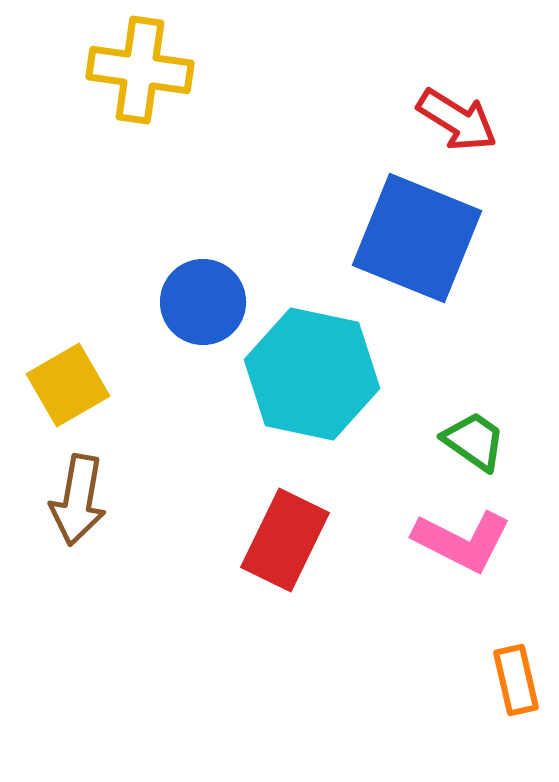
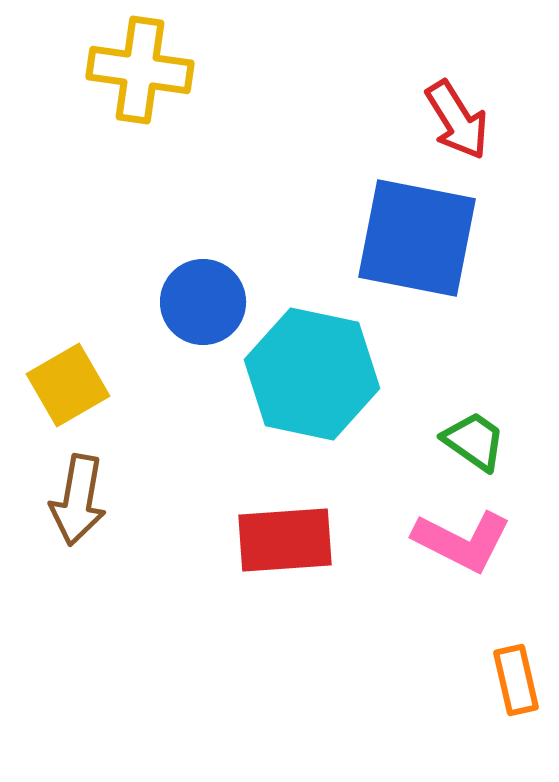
red arrow: rotated 26 degrees clockwise
blue square: rotated 11 degrees counterclockwise
red rectangle: rotated 60 degrees clockwise
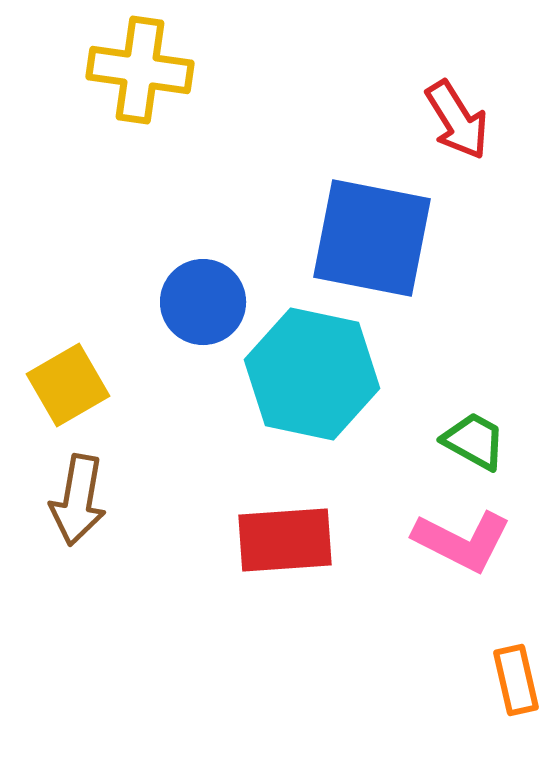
blue square: moved 45 px left
green trapezoid: rotated 6 degrees counterclockwise
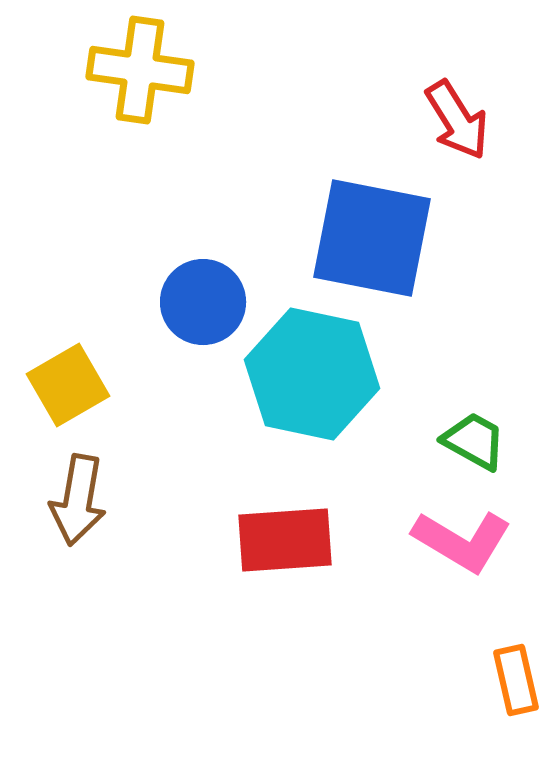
pink L-shape: rotated 4 degrees clockwise
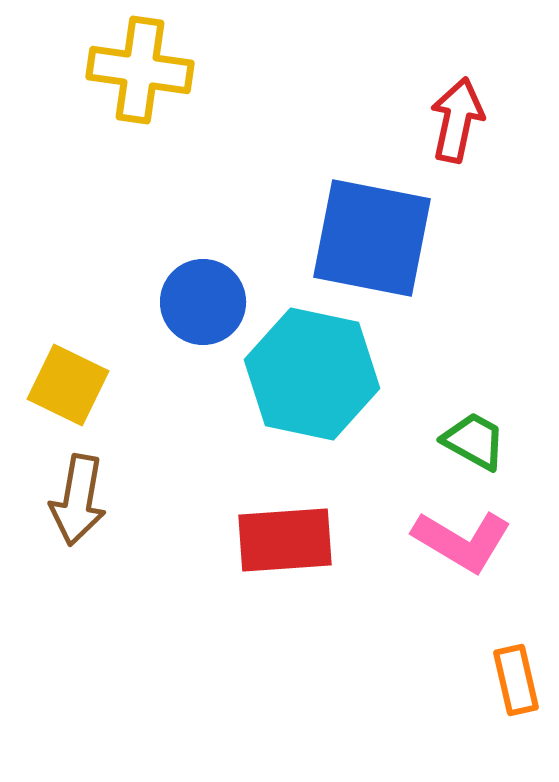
red arrow: rotated 136 degrees counterclockwise
yellow square: rotated 34 degrees counterclockwise
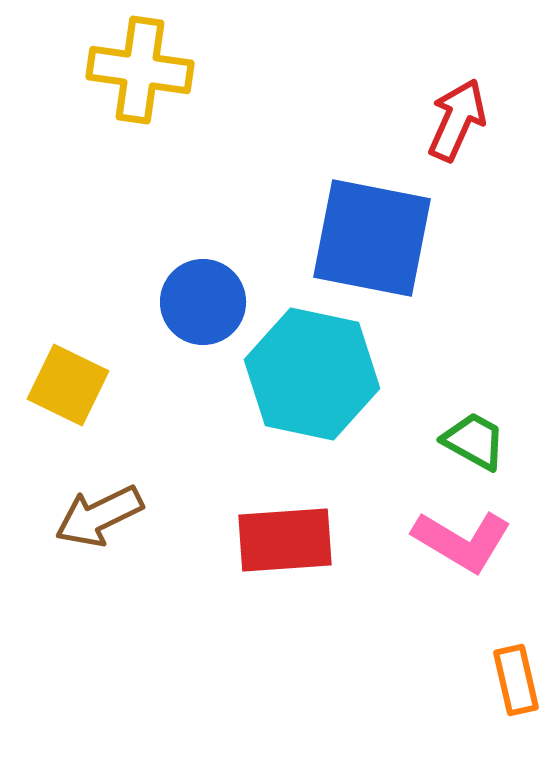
red arrow: rotated 12 degrees clockwise
brown arrow: moved 21 px right, 16 px down; rotated 54 degrees clockwise
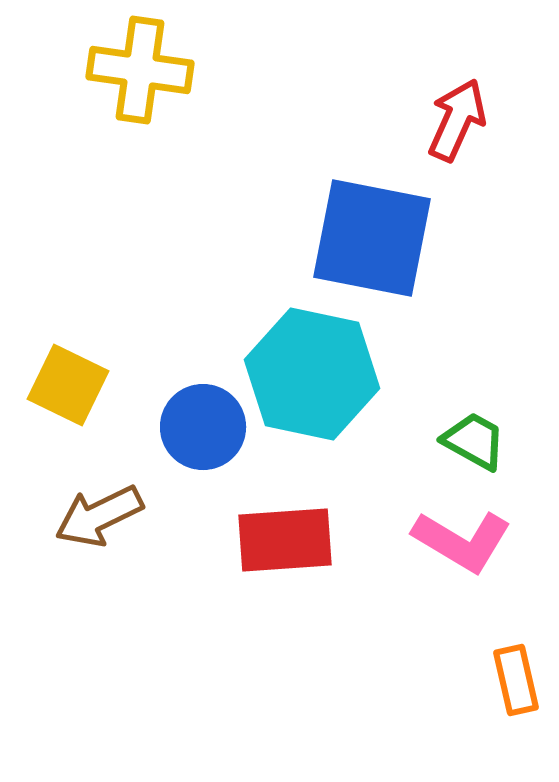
blue circle: moved 125 px down
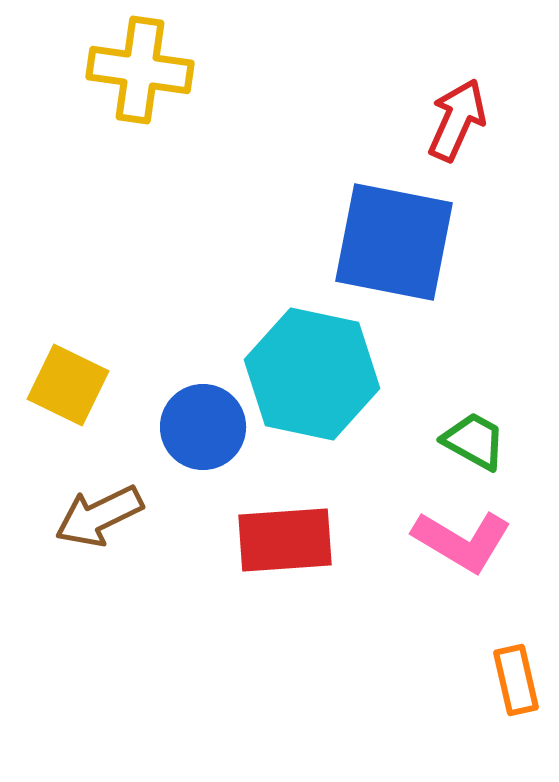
blue square: moved 22 px right, 4 px down
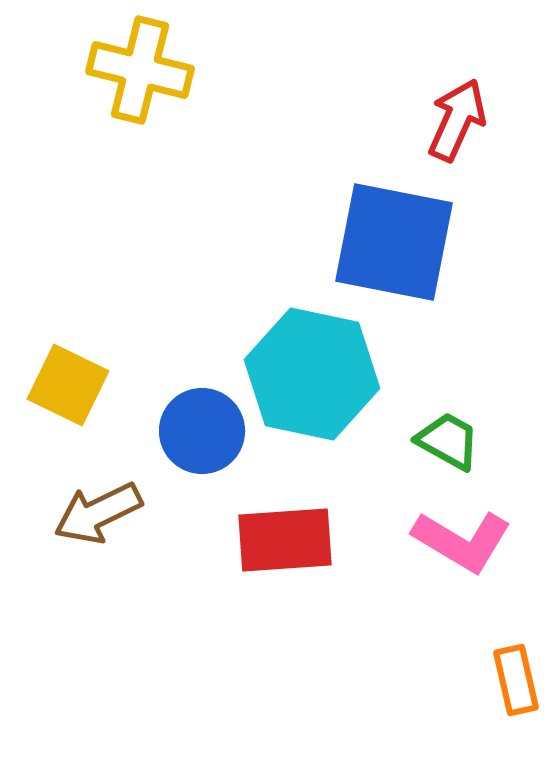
yellow cross: rotated 6 degrees clockwise
blue circle: moved 1 px left, 4 px down
green trapezoid: moved 26 px left
brown arrow: moved 1 px left, 3 px up
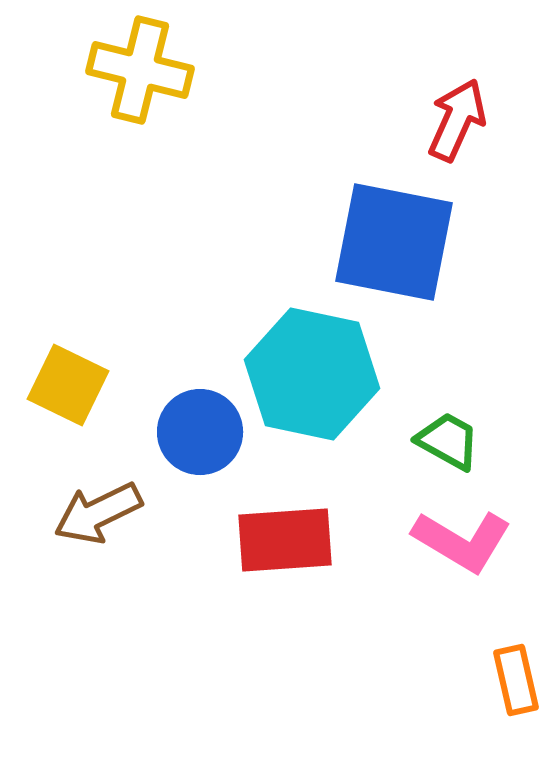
blue circle: moved 2 px left, 1 px down
